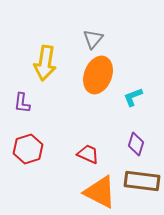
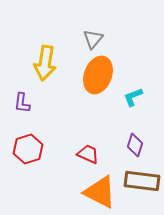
purple diamond: moved 1 px left, 1 px down
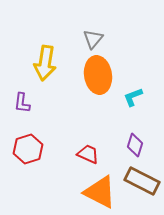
orange ellipse: rotated 30 degrees counterclockwise
brown rectangle: rotated 20 degrees clockwise
